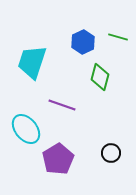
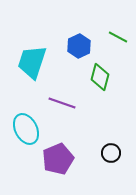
green line: rotated 12 degrees clockwise
blue hexagon: moved 4 px left, 4 px down
purple line: moved 2 px up
cyan ellipse: rotated 12 degrees clockwise
purple pentagon: rotated 8 degrees clockwise
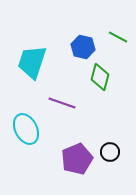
blue hexagon: moved 4 px right, 1 px down; rotated 20 degrees counterclockwise
black circle: moved 1 px left, 1 px up
purple pentagon: moved 19 px right
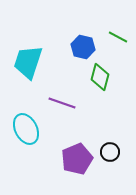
cyan trapezoid: moved 4 px left
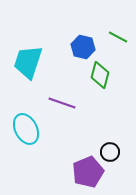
green diamond: moved 2 px up
purple pentagon: moved 11 px right, 13 px down
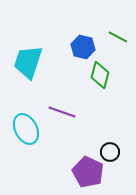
purple line: moved 9 px down
purple pentagon: rotated 24 degrees counterclockwise
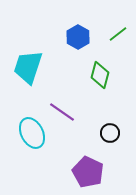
green line: moved 3 px up; rotated 66 degrees counterclockwise
blue hexagon: moved 5 px left, 10 px up; rotated 15 degrees clockwise
cyan trapezoid: moved 5 px down
purple line: rotated 16 degrees clockwise
cyan ellipse: moved 6 px right, 4 px down
black circle: moved 19 px up
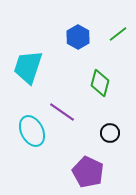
green diamond: moved 8 px down
cyan ellipse: moved 2 px up
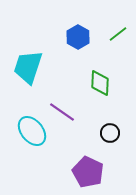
green diamond: rotated 12 degrees counterclockwise
cyan ellipse: rotated 12 degrees counterclockwise
